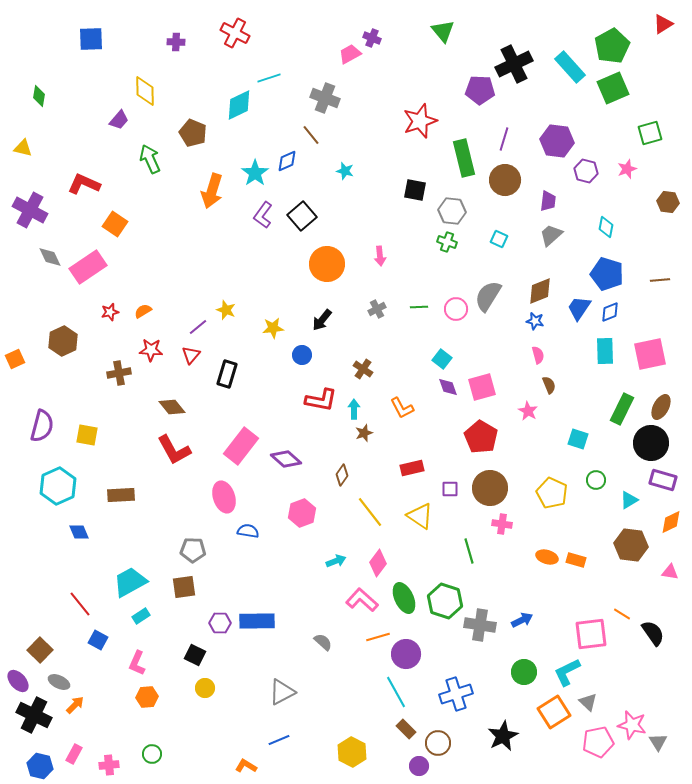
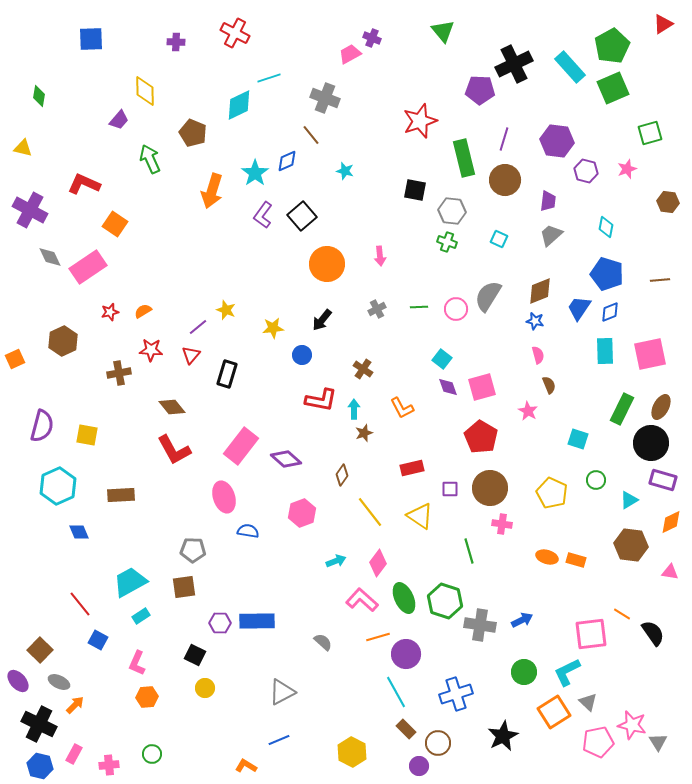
black cross at (34, 715): moved 5 px right, 9 px down
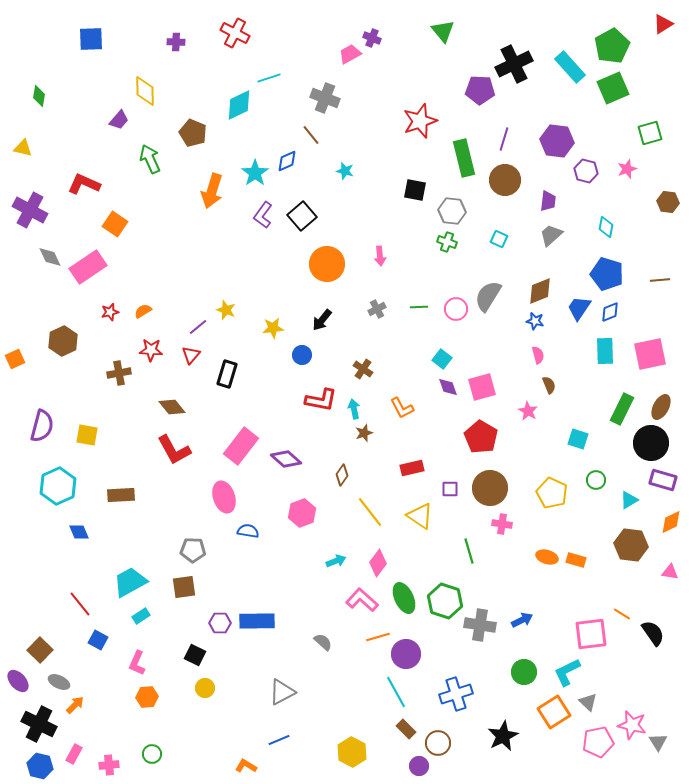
cyan arrow at (354, 409): rotated 12 degrees counterclockwise
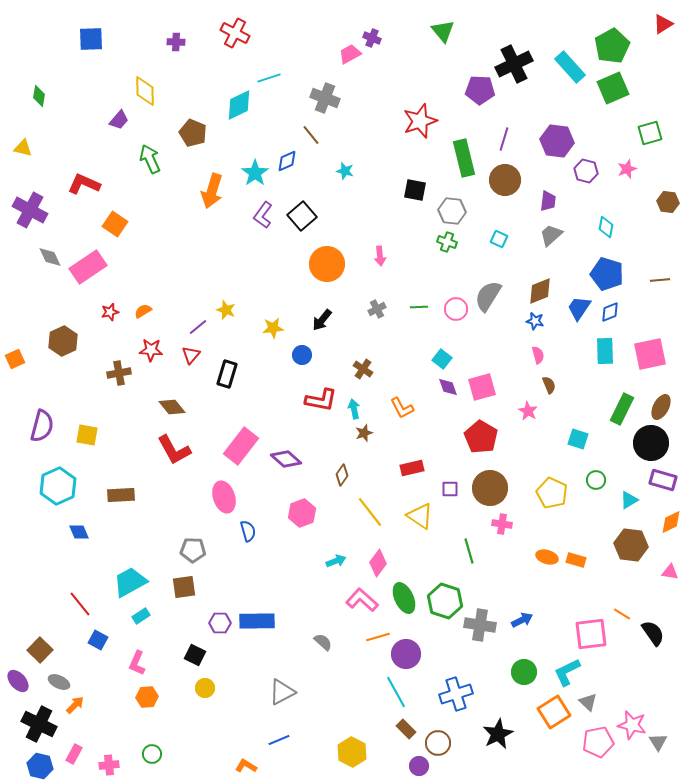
blue semicircle at (248, 531): rotated 65 degrees clockwise
black star at (503, 736): moved 5 px left, 2 px up
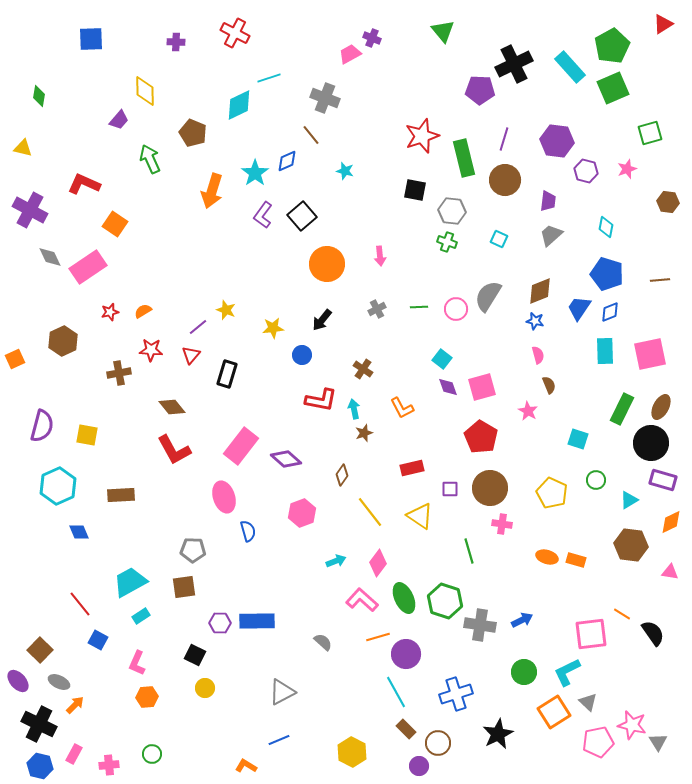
red star at (420, 121): moved 2 px right, 15 px down
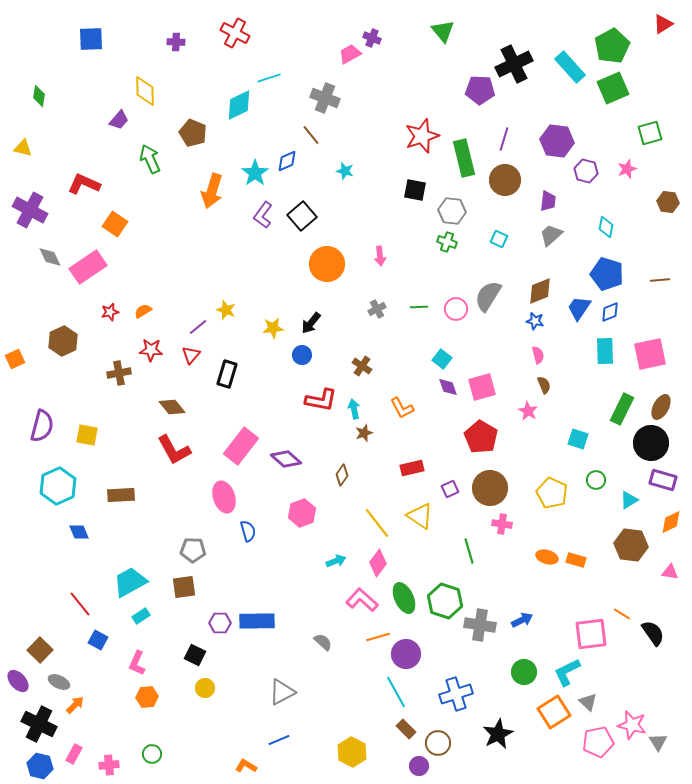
black arrow at (322, 320): moved 11 px left, 3 px down
brown cross at (363, 369): moved 1 px left, 3 px up
brown semicircle at (549, 385): moved 5 px left
purple square at (450, 489): rotated 24 degrees counterclockwise
yellow line at (370, 512): moved 7 px right, 11 px down
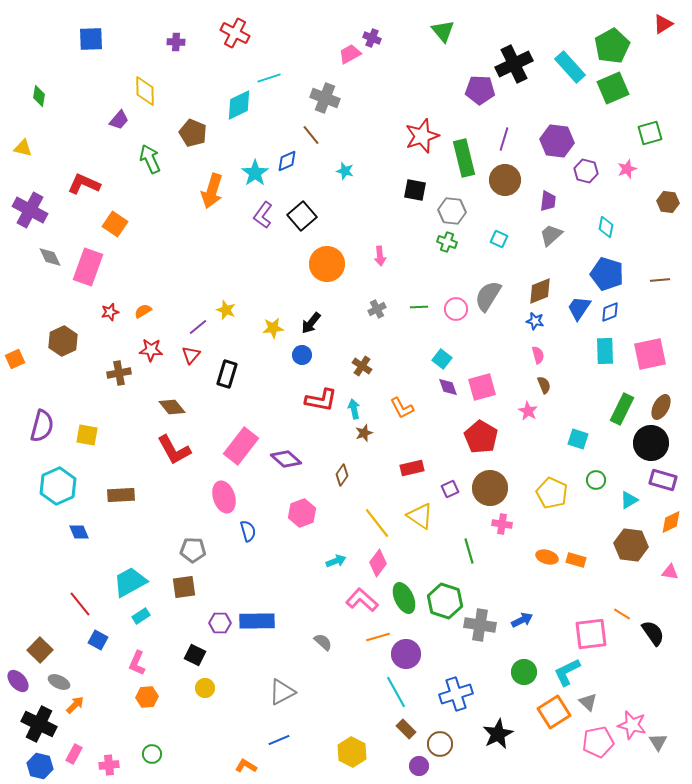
pink rectangle at (88, 267): rotated 36 degrees counterclockwise
brown circle at (438, 743): moved 2 px right, 1 px down
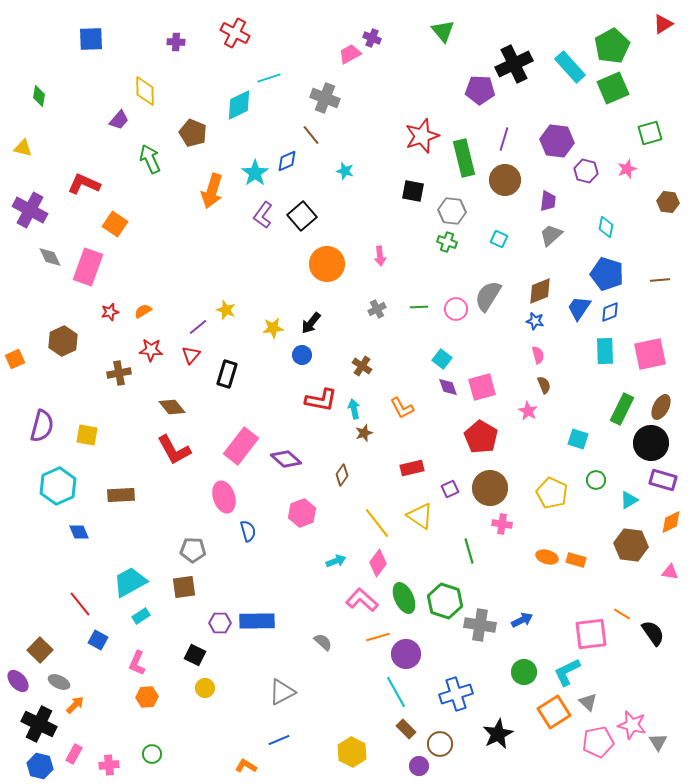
black square at (415, 190): moved 2 px left, 1 px down
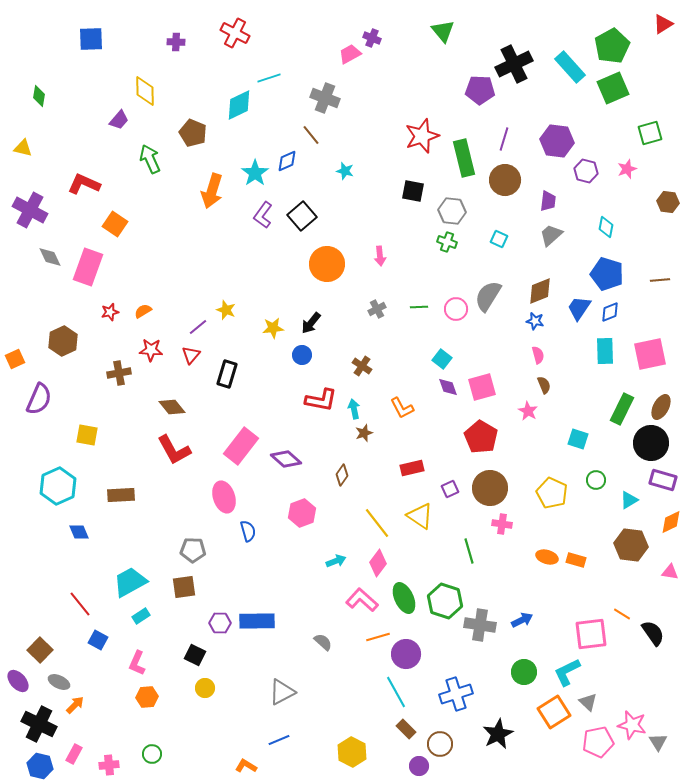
purple semicircle at (42, 426): moved 3 px left, 27 px up; rotated 8 degrees clockwise
